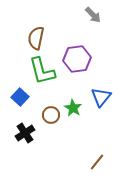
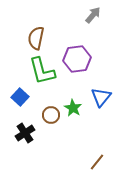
gray arrow: rotated 96 degrees counterclockwise
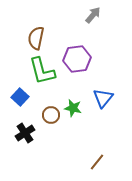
blue triangle: moved 2 px right, 1 px down
green star: rotated 18 degrees counterclockwise
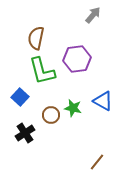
blue triangle: moved 3 px down; rotated 40 degrees counterclockwise
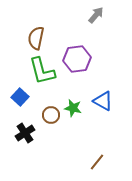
gray arrow: moved 3 px right
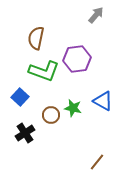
green L-shape: moved 2 px right; rotated 56 degrees counterclockwise
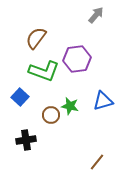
brown semicircle: rotated 25 degrees clockwise
blue triangle: rotated 45 degrees counterclockwise
green star: moved 3 px left, 2 px up
black cross: moved 1 px right, 7 px down; rotated 24 degrees clockwise
